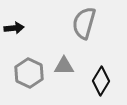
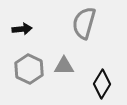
black arrow: moved 8 px right, 1 px down
gray hexagon: moved 4 px up
black diamond: moved 1 px right, 3 px down
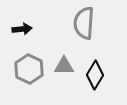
gray semicircle: rotated 12 degrees counterclockwise
black diamond: moved 7 px left, 9 px up
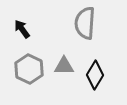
gray semicircle: moved 1 px right
black arrow: rotated 120 degrees counterclockwise
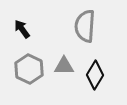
gray semicircle: moved 3 px down
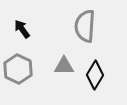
gray hexagon: moved 11 px left
